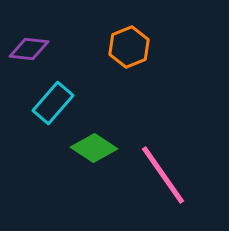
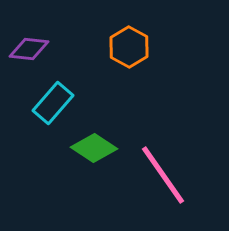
orange hexagon: rotated 9 degrees counterclockwise
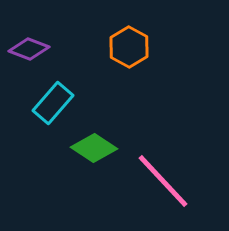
purple diamond: rotated 15 degrees clockwise
pink line: moved 6 px down; rotated 8 degrees counterclockwise
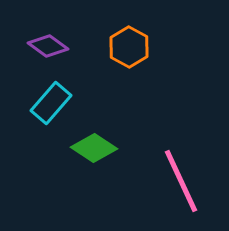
purple diamond: moved 19 px right, 3 px up; rotated 15 degrees clockwise
cyan rectangle: moved 2 px left
pink line: moved 18 px right; rotated 18 degrees clockwise
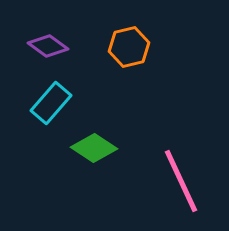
orange hexagon: rotated 18 degrees clockwise
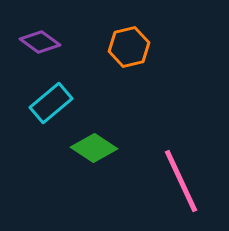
purple diamond: moved 8 px left, 4 px up
cyan rectangle: rotated 9 degrees clockwise
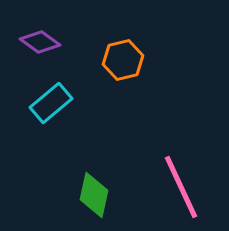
orange hexagon: moved 6 px left, 13 px down
green diamond: moved 47 px down; rotated 69 degrees clockwise
pink line: moved 6 px down
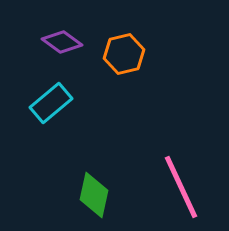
purple diamond: moved 22 px right
orange hexagon: moved 1 px right, 6 px up
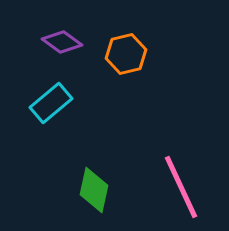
orange hexagon: moved 2 px right
green diamond: moved 5 px up
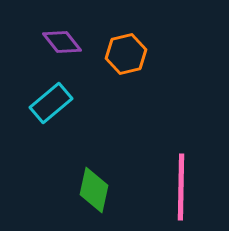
purple diamond: rotated 15 degrees clockwise
pink line: rotated 26 degrees clockwise
